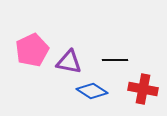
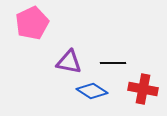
pink pentagon: moved 27 px up
black line: moved 2 px left, 3 px down
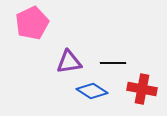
purple triangle: rotated 20 degrees counterclockwise
red cross: moved 1 px left
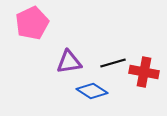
black line: rotated 15 degrees counterclockwise
red cross: moved 2 px right, 17 px up
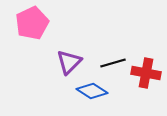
purple triangle: rotated 36 degrees counterclockwise
red cross: moved 2 px right, 1 px down
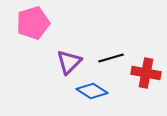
pink pentagon: moved 1 px right; rotated 8 degrees clockwise
black line: moved 2 px left, 5 px up
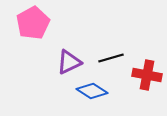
pink pentagon: rotated 12 degrees counterclockwise
purple triangle: rotated 20 degrees clockwise
red cross: moved 1 px right, 2 px down
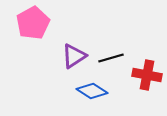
purple triangle: moved 5 px right, 6 px up; rotated 8 degrees counterclockwise
